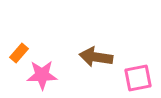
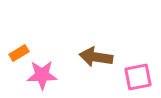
orange rectangle: rotated 18 degrees clockwise
pink square: moved 1 px up
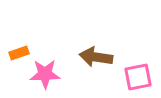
orange rectangle: rotated 12 degrees clockwise
pink star: moved 3 px right, 1 px up
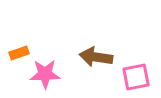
pink square: moved 2 px left
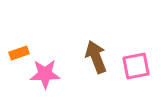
brown arrow: rotated 60 degrees clockwise
pink square: moved 11 px up
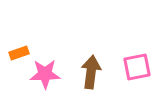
brown arrow: moved 5 px left, 15 px down; rotated 28 degrees clockwise
pink square: moved 1 px right, 1 px down
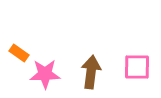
orange rectangle: rotated 54 degrees clockwise
pink square: rotated 12 degrees clockwise
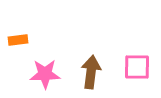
orange rectangle: moved 1 px left, 13 px up; rotated 42 degrees counterclockwise
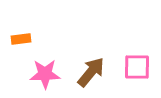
orange rectangle: moved 3 px right, 1 px up
brown arrow: rotated 32 degrees clockwise
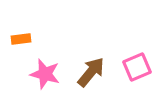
pink square: rotated 24 degrees counterclockwise
pink star: rotated 16 degrees clockwise
